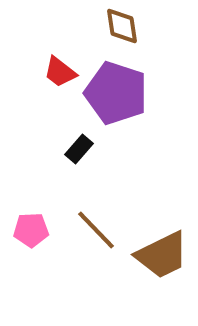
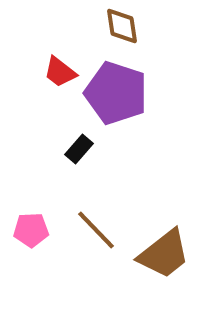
brown trapezoid: moved 2 px right, 1 px up; rotated 12 degrees counterclockwise
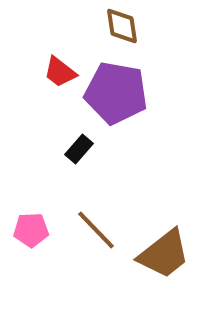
purple pentagon: rotated 8 degrees counterclockwise
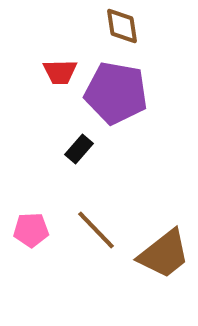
red trapezoid: rotated 39 degrees counterclockwise
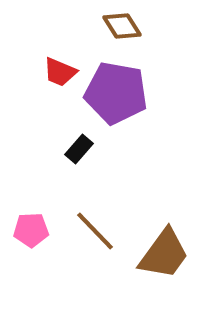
brown diamond: rotated 24 degrees counterclockwise
red trapezoid: rotated 24 degrees clockwise
brown line: moved 1 px left, 1 px down
brown trapezoid: rotated 16 degrees counterclockwise
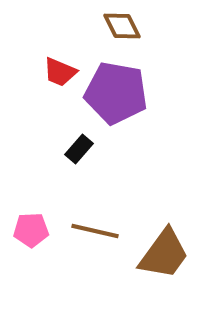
brown diamond: rotated 6 degrees clockwise
brown line: rotated 33 degrees counterclockwise
